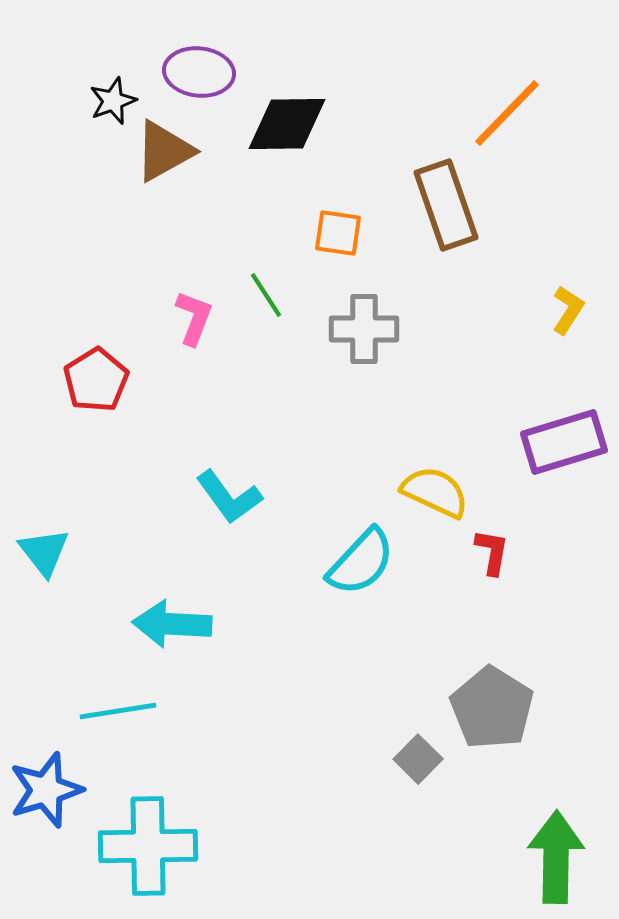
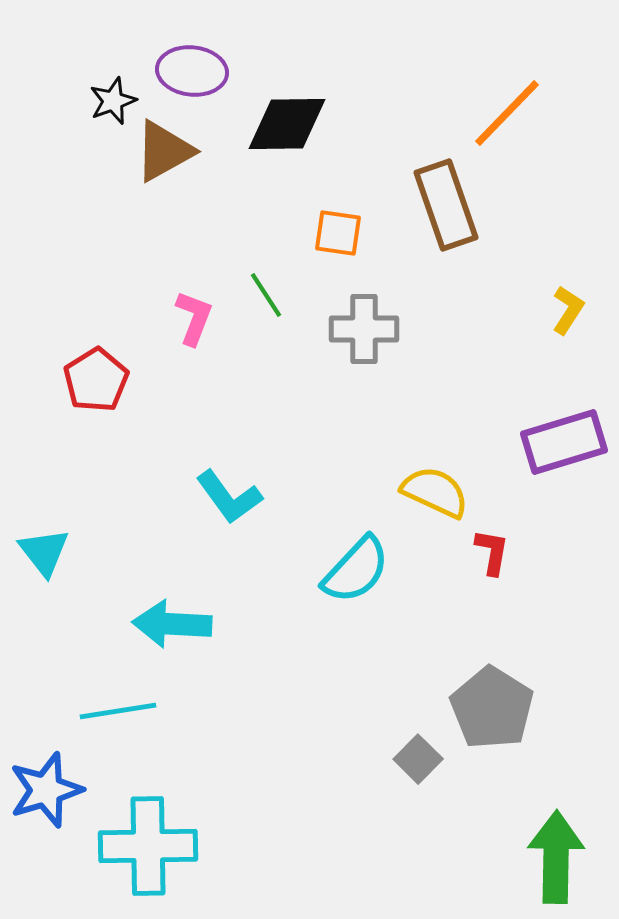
purple ellipse: moved 7 px left, 1 px up
cyan semicircle: moved 5 px left, 8 px down
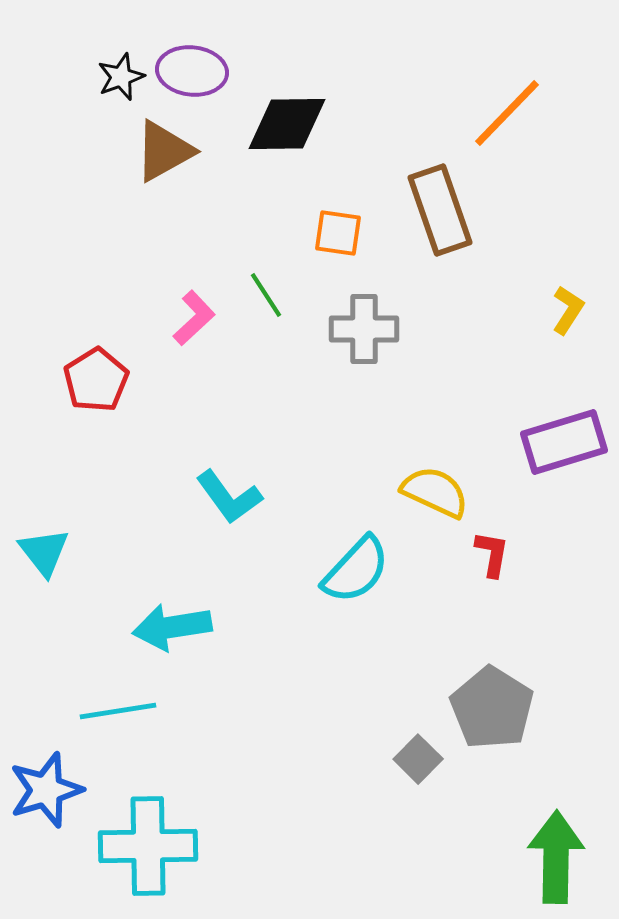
black star: moved 8 px right, 24 px up
brown rectangle: moved 6 px left, 5 px down
pink L-shape: rotated 26 degrees clockwise
red L-shape: moved 2 px down
cyan arrow: moved 3 px down; rotated 12 degrees counterclockwise
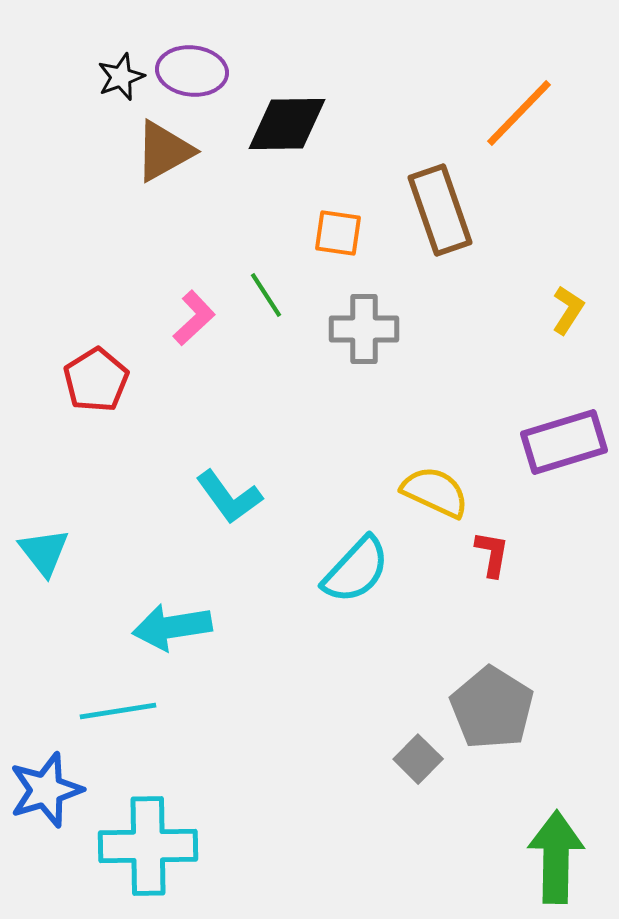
orange line: moved 12 px right
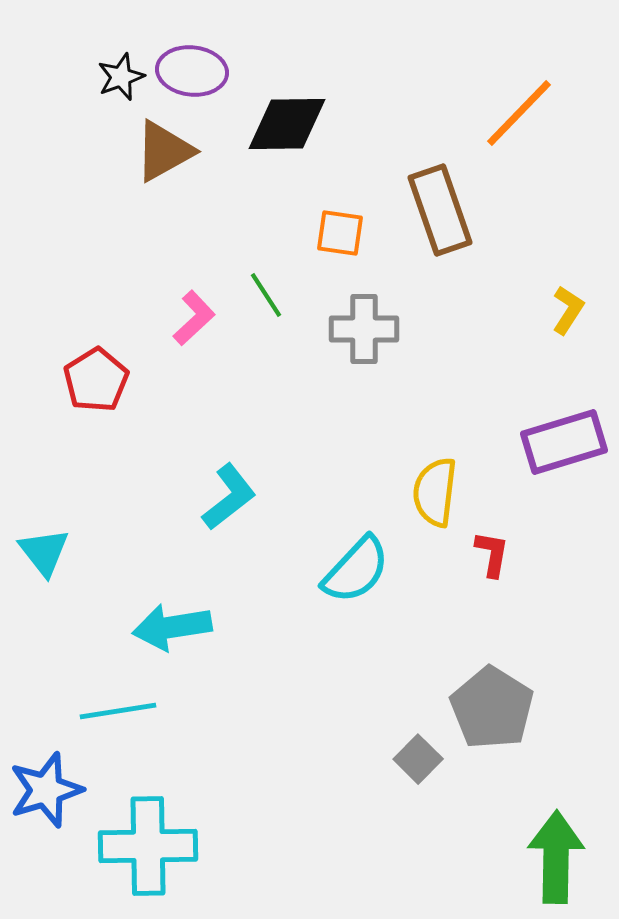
orange square: moved 2 px right
yellow semicircle: rotated 108 degrees counterclockwise
cyan L-shape: rotated 92 degrees counterclockwise
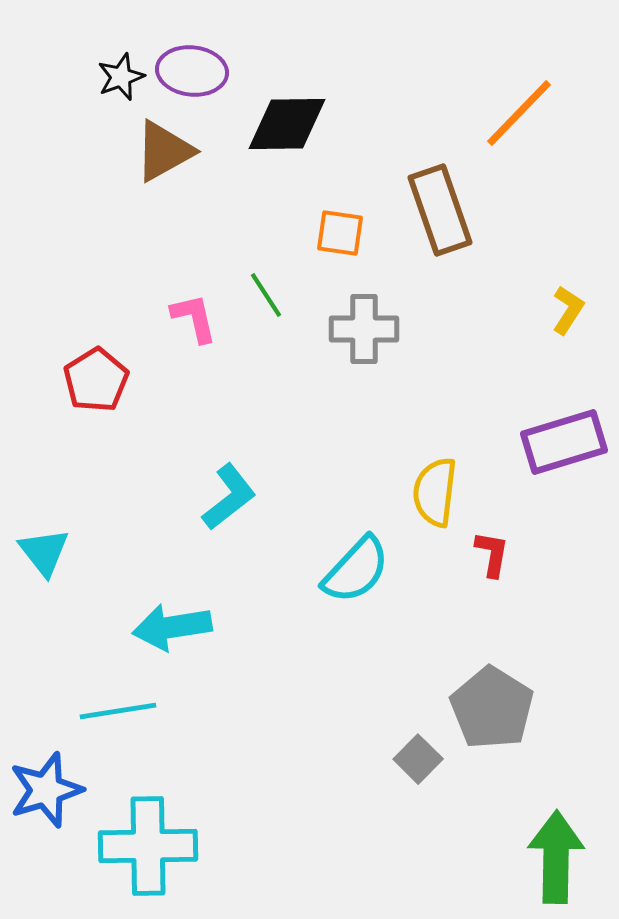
pink L-shape: rotated 60 degrees counterclockwise
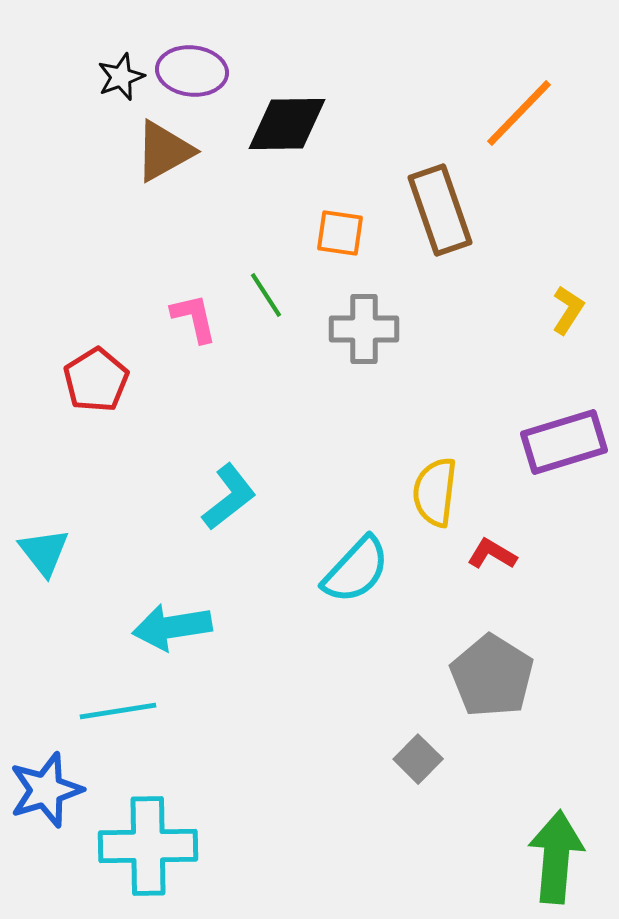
red L-shape: rotated 69 degrees counterclockwise
gray pentagon: moved 32 px up
green arrow: rotated 4 degrees clockwise
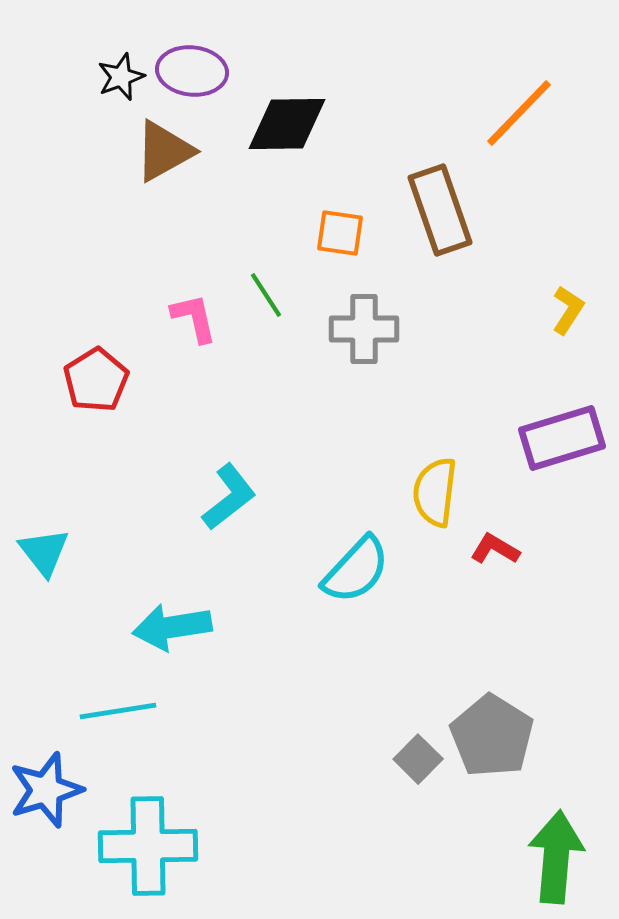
purple rectangle: moved 2 px left, 4 px up
red L-shape: moved 3 px right, 5 px up
gray pentagon: moved 60 px down
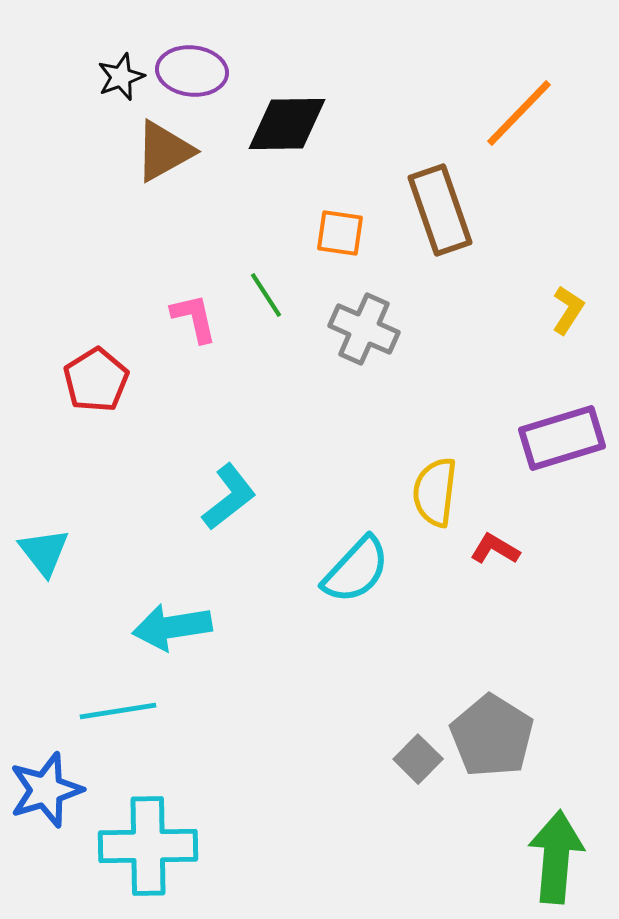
gray cross: rotated 24 degrees clockwise
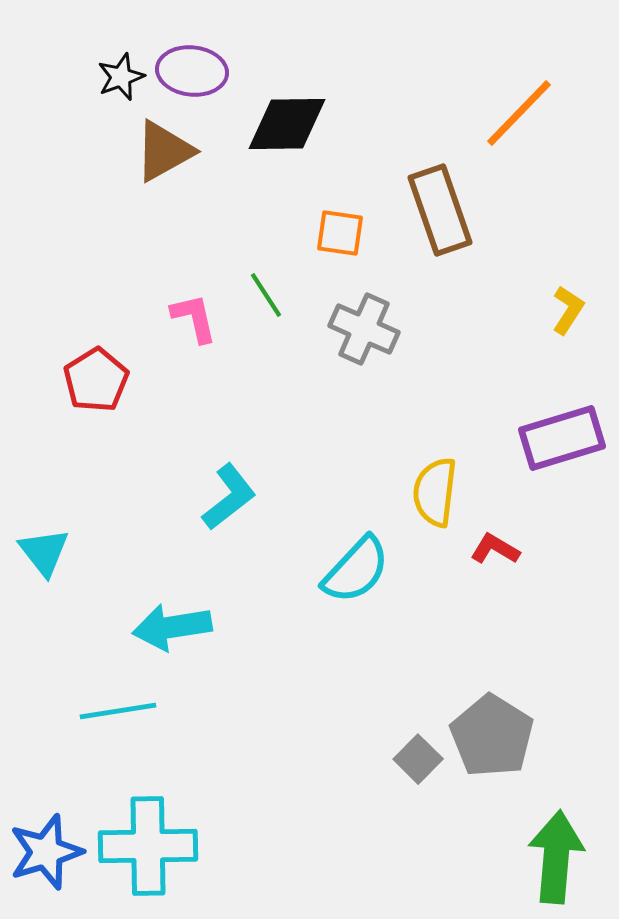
blue star: moved 62 px down
